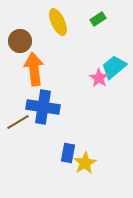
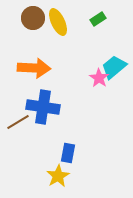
brown circle: moved 13 px right, 23 px up
orange arrow: moved 1 px up; rotated 100 degrees clockwise
yellow star: moved 27 px left, 13 px down
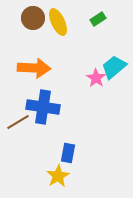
pink star: moved 3 px left
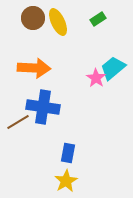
cyan trapezoid: moved 1 px left, 1 px down
yellow star: moved 8 px right, 5 px down
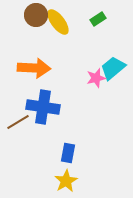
brown circle: moved 3 px right, 3 px up
yellow ellipse: rotated 12 degrees counterclockwise
pink star: rotated 24 degrees clockwise
